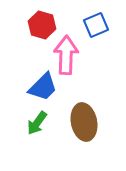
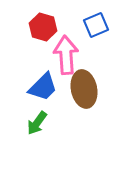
red hexagon: moved 1 px right, 2 px down
pink arrow: rotated 6 degrees counterclockwise
brown ellipse: moved 33 px up
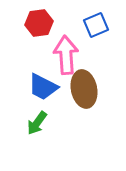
red hexagon: moved 4 px left, 4 px up; rotated 24 degrees counterclockwise
blue trapezoid: rotated 72 degrees clockwise
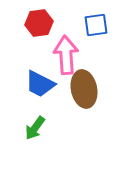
blue square: rotated 15 degrees clockwise
blue trapezoid: moved 3 px left, 3 px up
green arrow: moved 2 px left, 5 px down
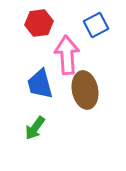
blue square: rotated 20 degrees counterclockwise
pink arrow: moved 1 px right
blue trapezoid: rotated 48 degrees clockwise
brown ellipse: moved 1 px right, 1 px down
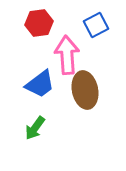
blue trapezoid: rotated 112 degrees counterclockwise
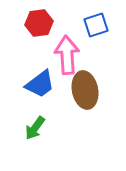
blue square: rotated 10 degrees clockwise
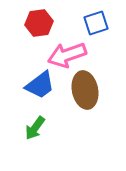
blue square: moved 2 px up
pink arrow: rotated 105 degrees counterclockwise
blue trapezoid: moved 1 px down
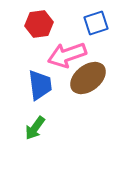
red hexagon: moved 1 px down
blue trapezoid: rotated 60 degrees counterclockwise
brown ellipse: moved 3 px right, 12 px up; rotated 63 degrees clockwise
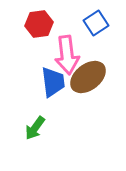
blue square: rotated 15 degrees counterclockwise
pink arrow: rotated 78 degrees counterclockwise
brown ellipse: moved 1 px up
blue trapezoid: moved 13 px right, 3 px up
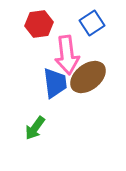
blue square: moved 4 px left
blue trapezoid: moved 2 px right, 1 px down
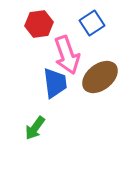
pink arrow: rotated 12 degrees counterclockwise
brown ellipse: moved 12 px right
